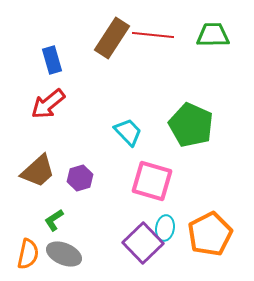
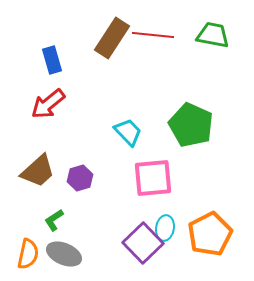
green trapezoid: rotated 12 degrees clockwise
pink square: moved 1 px right, 3 px up; rotated 21 degrees counterclockwise
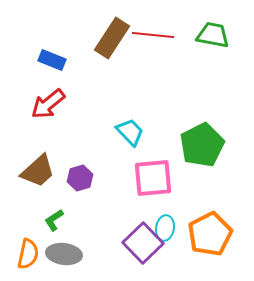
blue rectangle: rotated 52 degrees counterclockwise
green pentagon: moved 11 px right, 20 px down; rotated 21 degrees clockwise
cyan trapezoid: moved 2 px right
gray ellipse: rotated 16 degrees counterclockwise
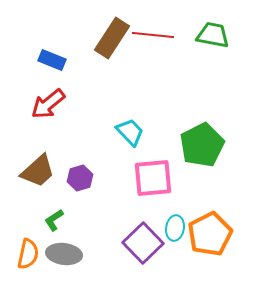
cyan ellipse: moved 10 px right
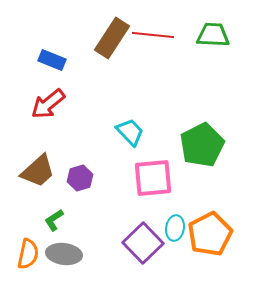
green trapezoid: rotated 8 degrees counterclockwise
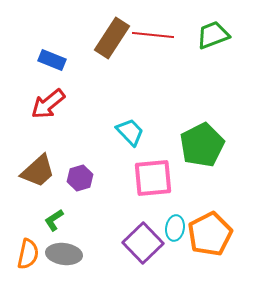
green trapezoid: rotated 24 degrees counterclockwise
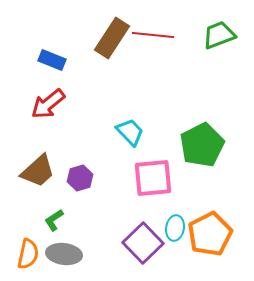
green trapezoid: moved 6 px right
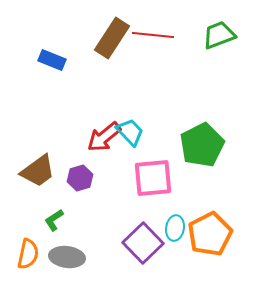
red arrow: moved 56 px right, 33 px down
brown trapezoid: rotated 6 degrees clockwise
gray ellipse: moved 3 px right, 3 px down
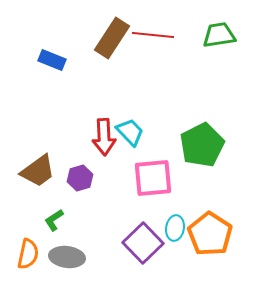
green trapezoid: rotated 12 degrees clockwise
red arrow: rotated 54 degrees counterclockwise
orange pentagon: rotated 12 degrees counterclockwise
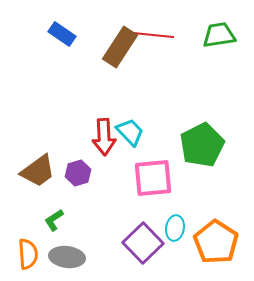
brown rectangle: moved 8 px right, 9 px down
blue rectangle: moved 10 px right, 26 px up; rotated 12 degrees clockwise
purple hexagon: moved 2 px left, 5 px up
orange pentagon: moved 6 px right, 8 px down
orange semicircle: rotated 16 degrees counterclockwise
